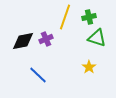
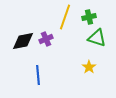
blue line: rotated 42 degrees clockwise
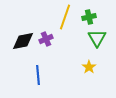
green triangle: rotated 42 degrees clockwise
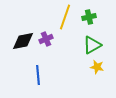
green triangle: moved 5 px left, 7 px down; rotated 30 degrees clockwise
yellow star: moved 8 px right; rotated 24 degrees counterclockwise
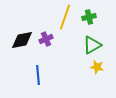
black diamond: moved 1 px left, 1 px up
